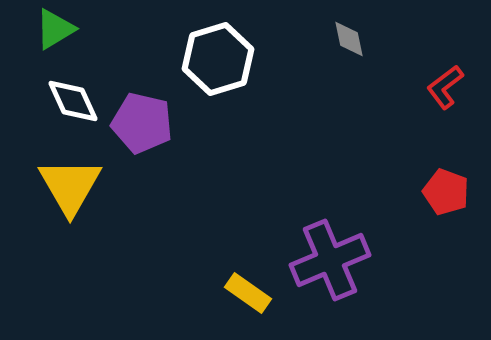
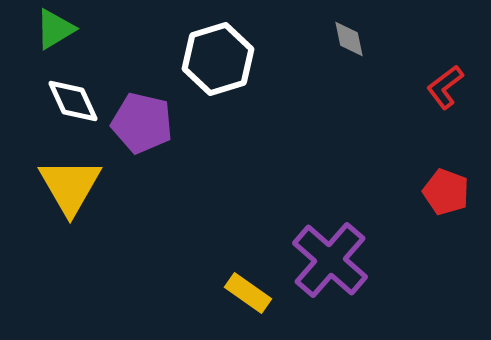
purple cross: rotated 26 degrees counterclockwise
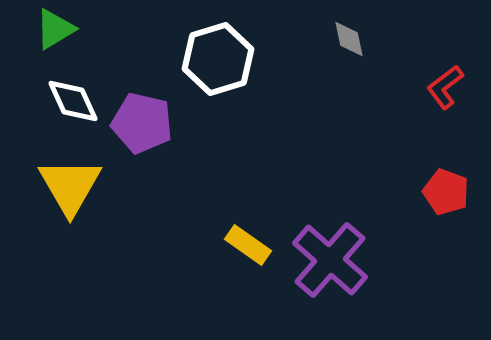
yellow rectangle: moved 48 px up
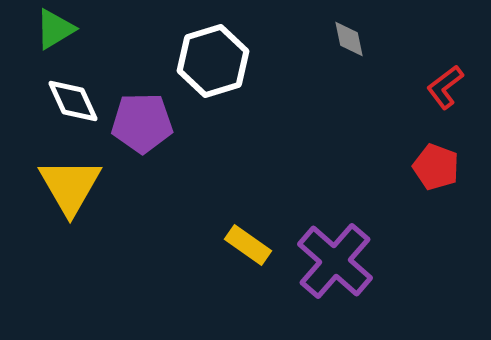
white hexagon: moved 5 px left, 2 px down
purple pentagon: rotated 14 degrees counterclockwise
red pentagon: moved 10 px left, 25 px up
purple cross: moved 5 px right, 1 px down
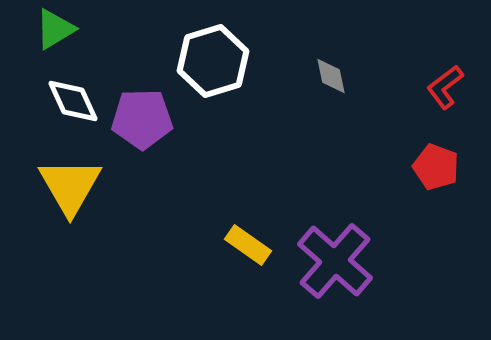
gray diamond: moved 18 px left, 37 px down
purple pentagon: moved 4 px up
